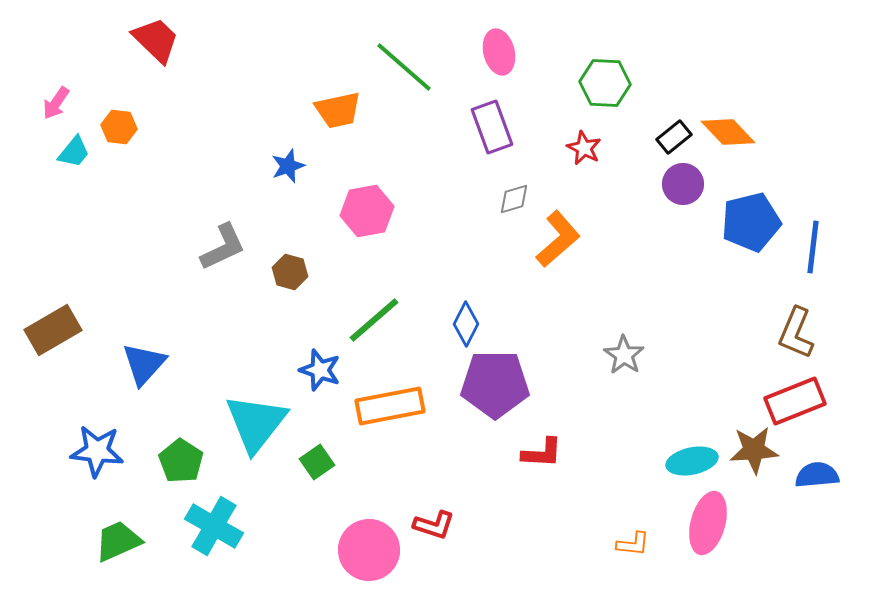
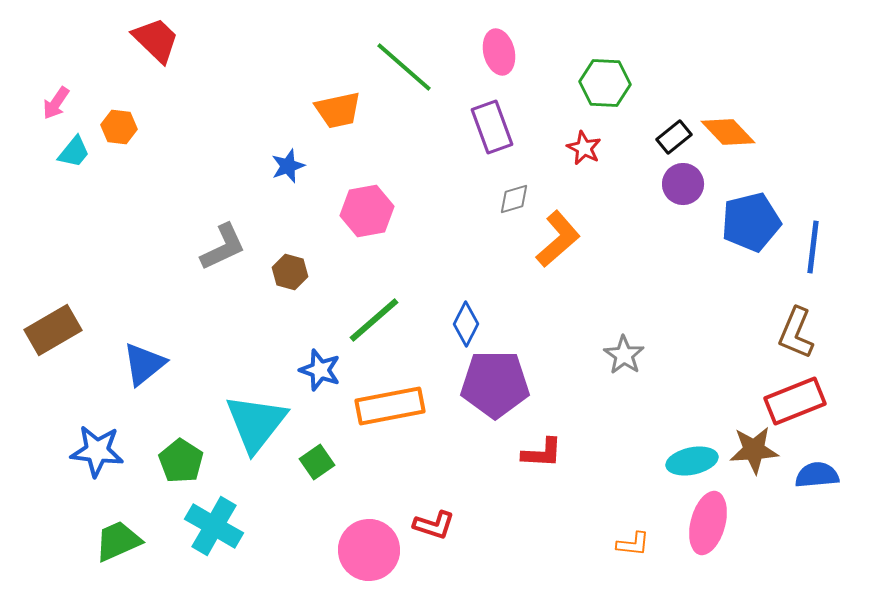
blue triangle at (144, 364): rotated 9 degrees clockwise
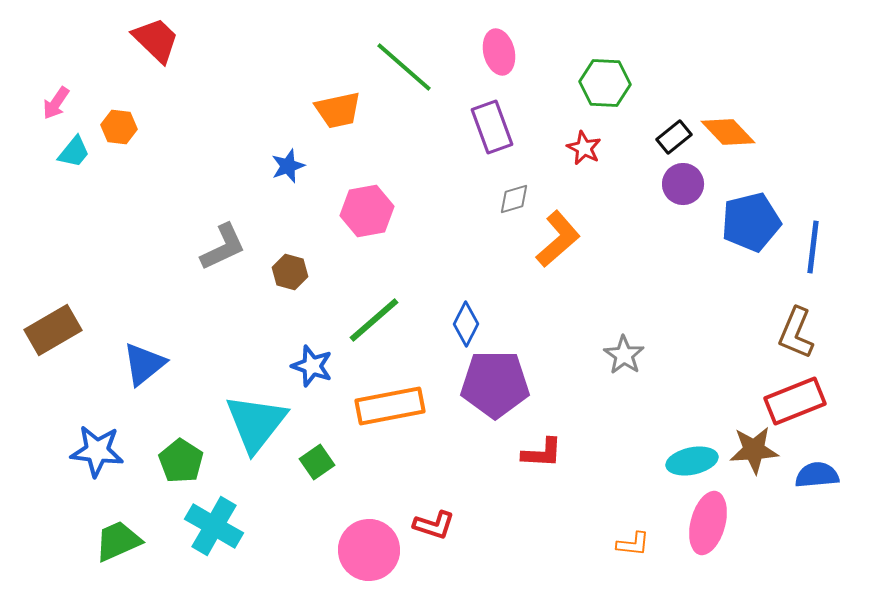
blue star at (320, 370): moved 8 px left, 4 px up
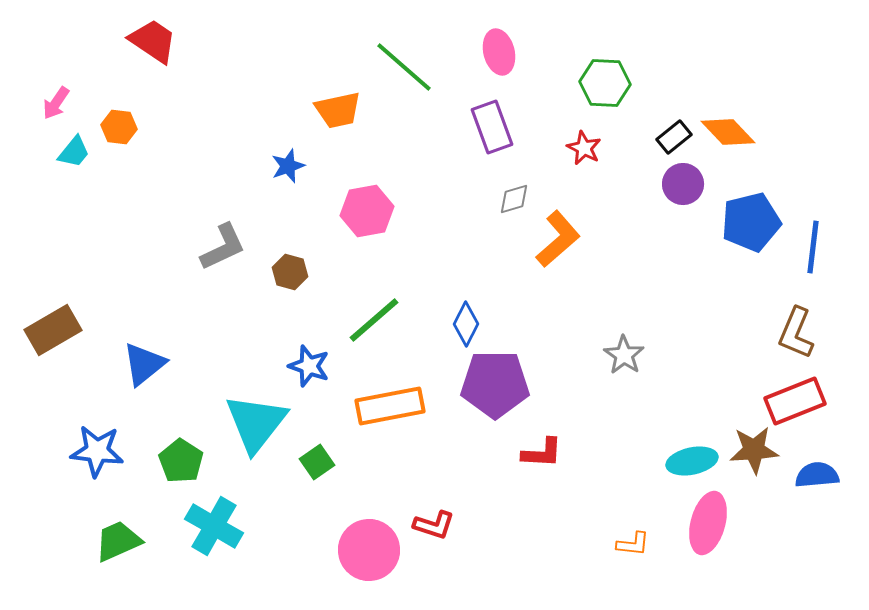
red trapezoid at (156, 40): moved 3 px left, 1 px down; rotated 10 degrees counterclockwise
blue star at (312, 366): moved 3 px left
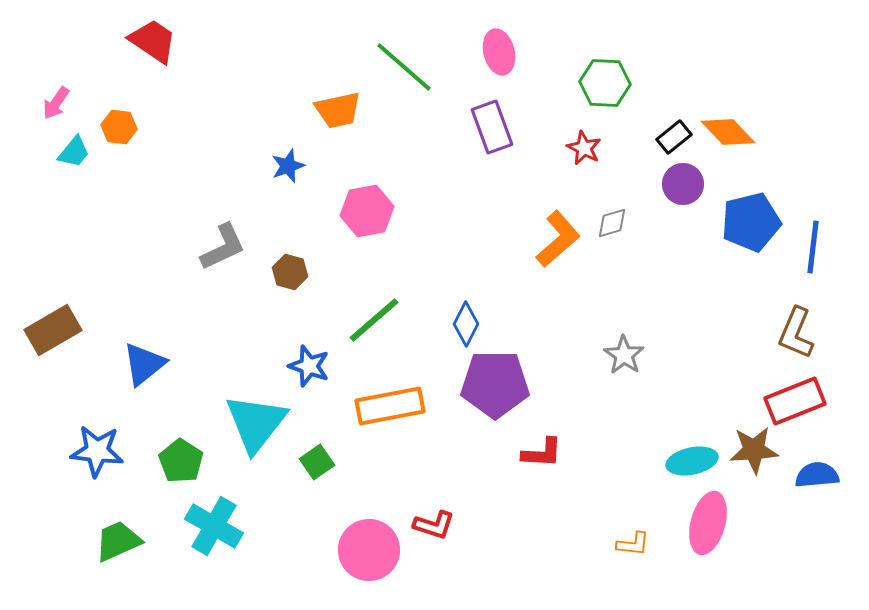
gray diamond at (514, 199): moved 98 px right, 24 px down
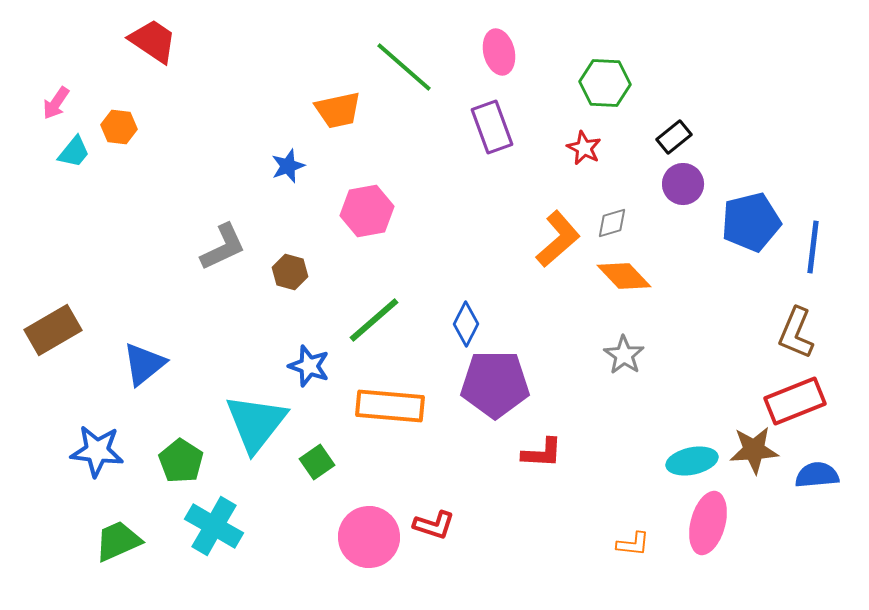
orange diamond at (728, 132): moved 104 px left, 144 px down
orange rectangle at (390, 406): rotated 16 degrees clockwise
pink circle at (369, 550): moved 13 px up
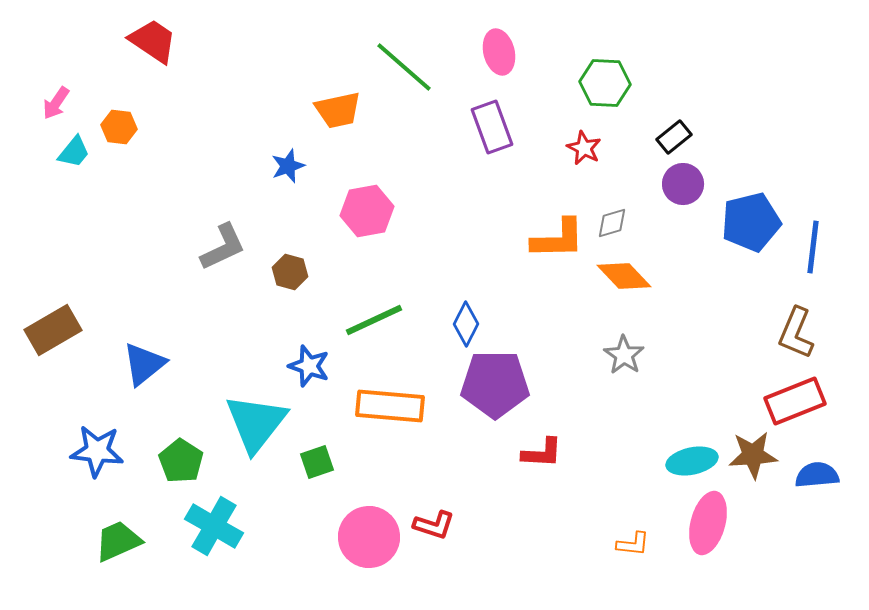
orange L-shape at (558, 239): rotated 40 degrees clockwise
green line at (374, 320): rotated 16 degrees clockwise
brown star at (754, 450): moved 1 px left, 5 px down
green square at (317, 462): rotated 16 degrees clockwise
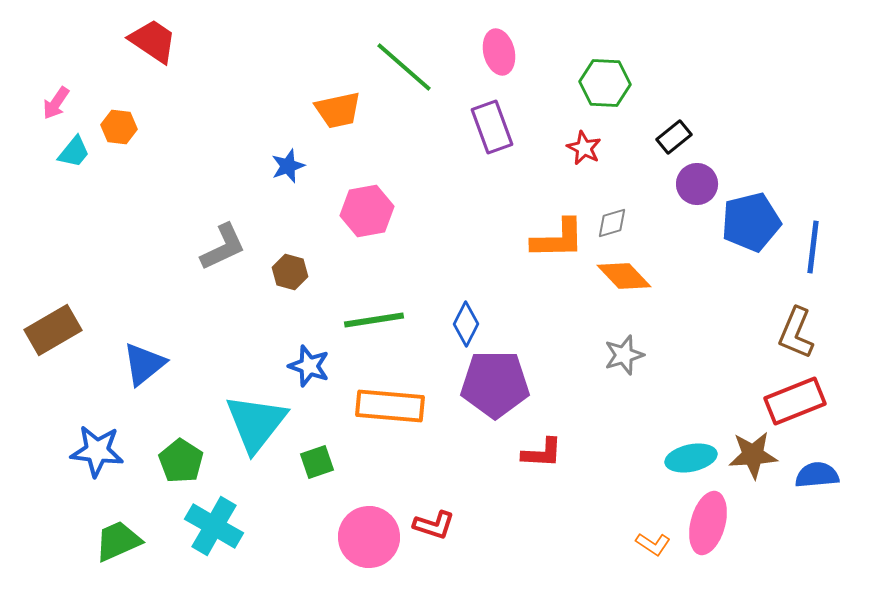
purple circle at (683, 184): moved 14 px right
green line at (374, 320): rotated 16 degrees clockwise
gray star at (624, 355): rotated 21 degrees clockwise
cyan ellipse at (692, 461): moved 1 px left, 3 px up
orange L-shape at (633, 544): moved 20 px right; rotated 28 degrees clockwise
